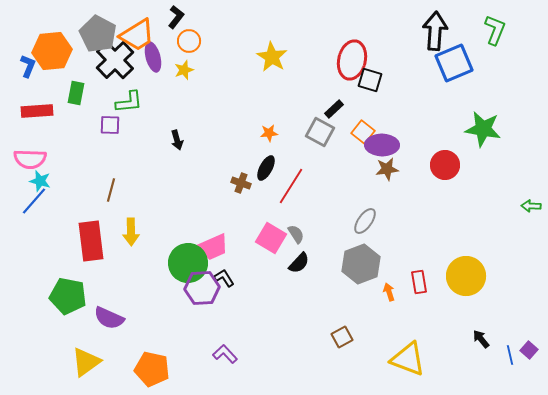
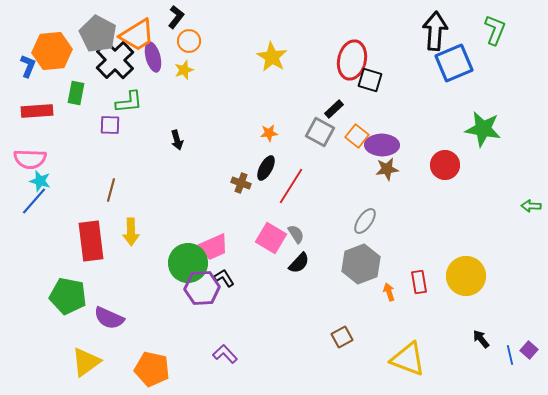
orange square at (363, 132): moved 6 px left, 4 px down
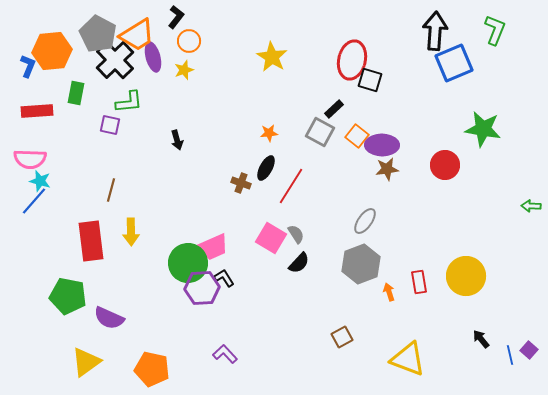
purple square at (110, 125): rotated 10 degrees clockwise
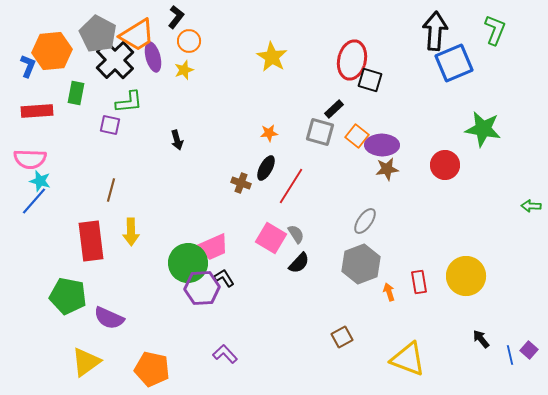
gray square at (320, 132): rotated 12 degrees counterclockwise
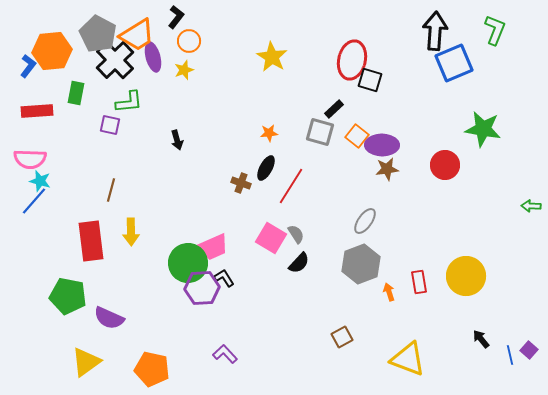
blue L-shape at (28, 66): rotated 15 degrees clockwise
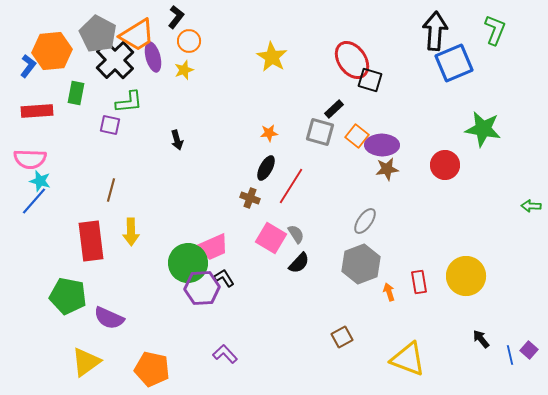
red ellipse at (352, 60): rotated 48 degrees counterclockwise
brown cross at (241, 183): moved 9 px right, 15 px down
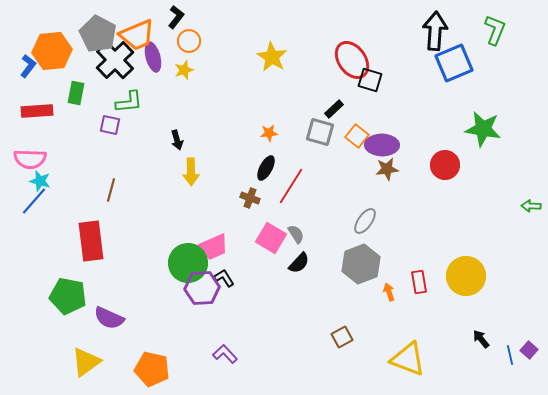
orange trapezoid at (137, 35): rotated 9 degrees clockwise
yellow arrow at (131, 232): moved 60 px right, 60 px up
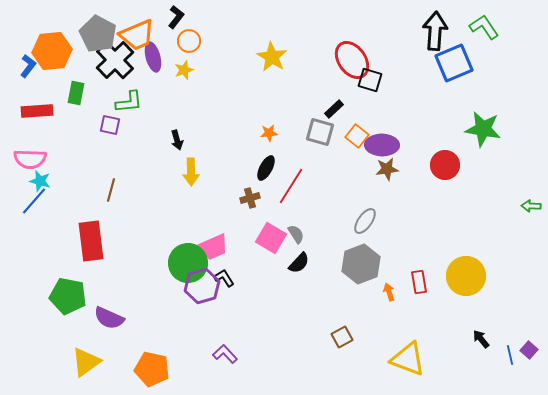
green L-shape at (495, 30): moved 11 px left, 3 px up; rotated 56 degrees counterclockwise
brown cross at (250, 198): rotated 36 degrees counterclockwise
purple hexagon at (202, 288): moved 2 px up; rotated 12 degrees counterclockwise
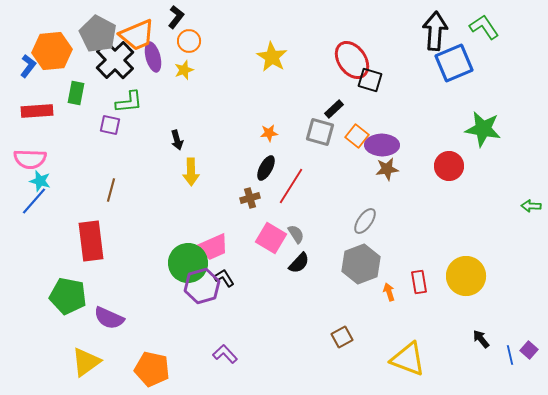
red circle at (445, 165): moved 4 px right, 1 px down
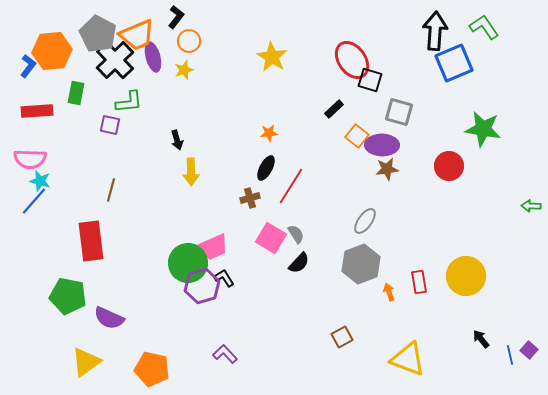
gray square at (320, 132): moved 79 px right, 20 px up
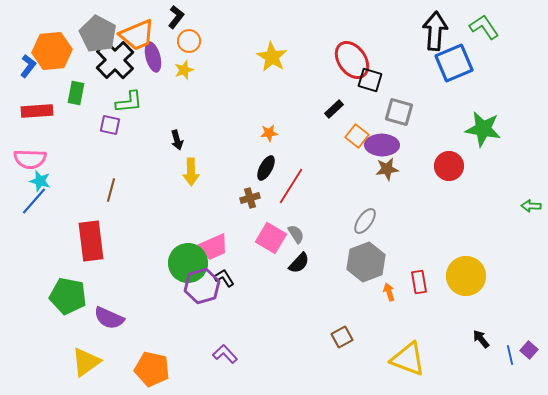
gray hexagon at (361, 264): moved 5 px right, 2 px up
